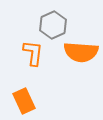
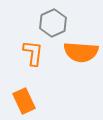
gray hexagon: moved 2 px up
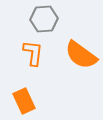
gray hexagon: moved 9 px left, 4 px up; rotated 20 degrees clockwise
orange semicircle: moved 3 px down; rotated 32 degrees clockwise
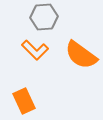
gray hexagon: moved 2 px up
orange L-shape: moved 2 px right, 3 px up; rotated 128 degrees clockwise
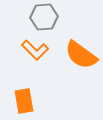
orange rectangle: rotated 15 degrees clockwise
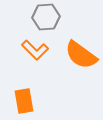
gray hexagon: moved 2 px right
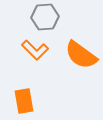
gray hexagon: moved 1 px left
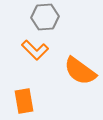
orange semicircle: moved 1 px left, 16 px down
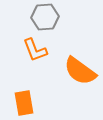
orange L-shape: rotated 24 degrees clockwise
orange rectangle: moved 2 px down
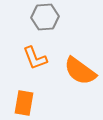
orange L-shape: moved 8 px down
orange rectangle: rotated 20 degrees clockwise
